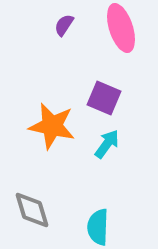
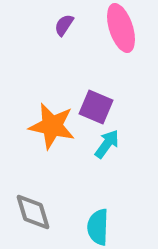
purple square: moved 8 px left, 9 px down
gray diamond: moved 1 px right, 2 px down
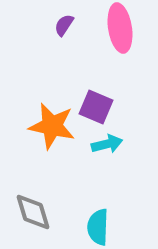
pink ellipse: moved 1 px left; rotated 9 degrees clockwise
cyan arrow: rotated 40 degrees clockwise
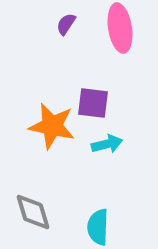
purple semicircle: moved 2 px right, 1 px up
purple square: moved 3 px left, 4 px up; rotated 16 degrees counterclockwise
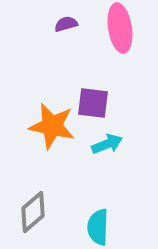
purple semicircle: rotated 40 degrees clockwise
cyan arrow: rotated 8 degrees counterclockwise
gray diamond: rotated 66 degrees clockwise
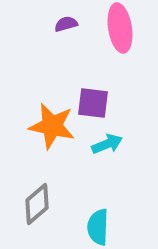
gray diamond: moved 4 px right, 8 px up
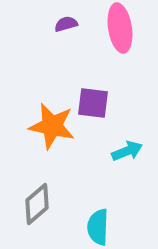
cyan arrow: moved 20 px right, 7 px down
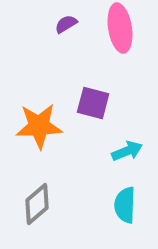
purple semicircle: rotated 15 degrees counterclockwise
purple square: rotated 8 degrees clockwise
orange star: moved 13 px left; rotated 15 degrees counterclockwise
cyan semicircle: moved 27 px right, 22 px up
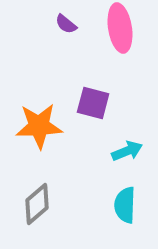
purple semicircle: rotated 110 degrees counterclockwise
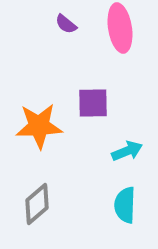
purple square: rotated 16 degrees counterclockwise
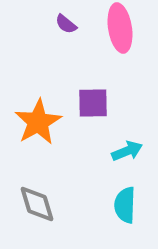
orange star: moved 1 px left, 4 px up; rotated 27 degrees counterclockwise
gray diamond: rotated 66 degrees counterclockwise
